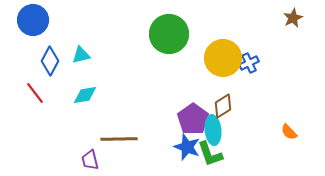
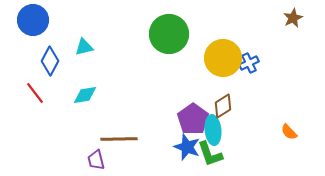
cyan triangle: moved 3 px right, 8 px up
purple trapezoid: moved 6 px right
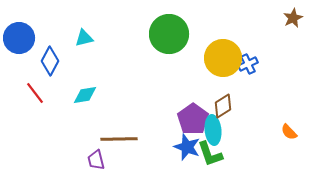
blue circle: moved 14 px left, 18 px down
cyan triangle: moved 9 px up
blue cross: moved 1 px left, 1 px down
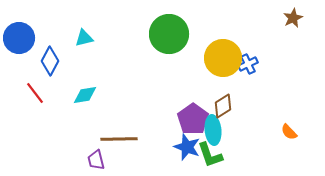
green L-shape: moved 1 px down
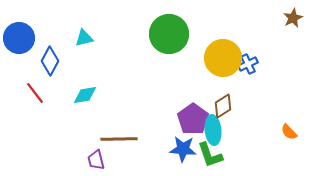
blue star: moved 4 px left, 2 px down; rotated 16 degrees counterclockwise
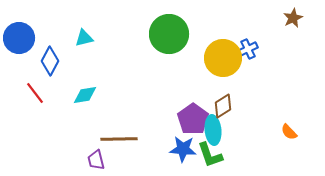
blue cross: moved 15 px up
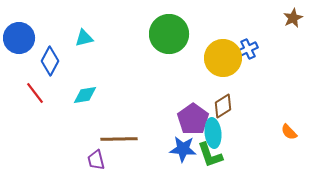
cyan ellipse: moved 3 px down
